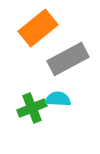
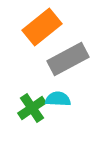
orange rectangle: moved 4 px right, 1 px up
green cross: rotated 12 degrees counterclockwise
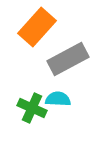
orange rectangle: moved 5 px left; rotated 9 degrees counterclockwise
green cross: rotated 32 degrees counterclockwise
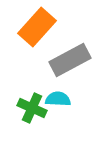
gray rectangle: moved 2 px right, 1 px down
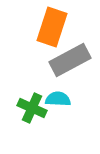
orange rectangle: moved 15 px right; rotated 24 degrees counterclockwise
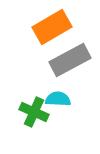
orange rectangle: rotated 42 degrees clockwise
green cross: moved 2 px right, 4 px down
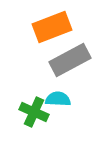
orange rectangle: rotated 9 degrees clockwise
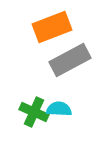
cyan semicircle: moved 1 px right, 10 px down
